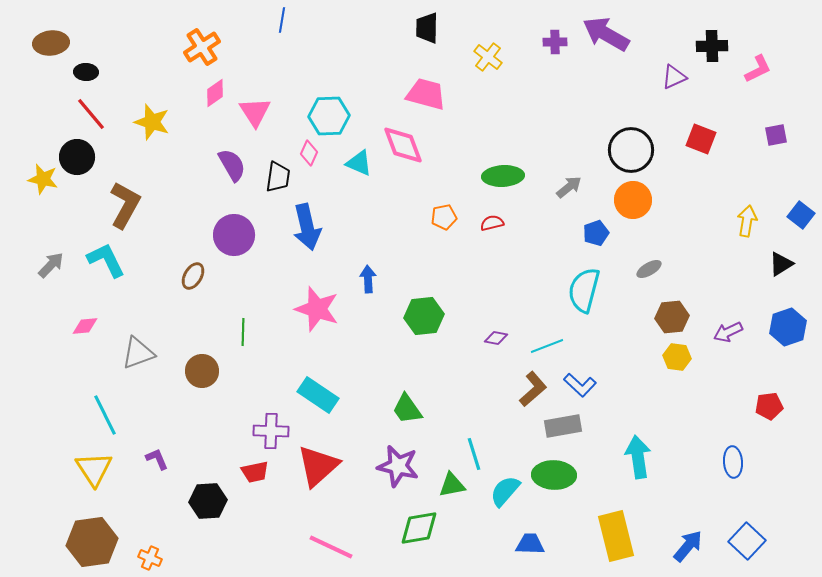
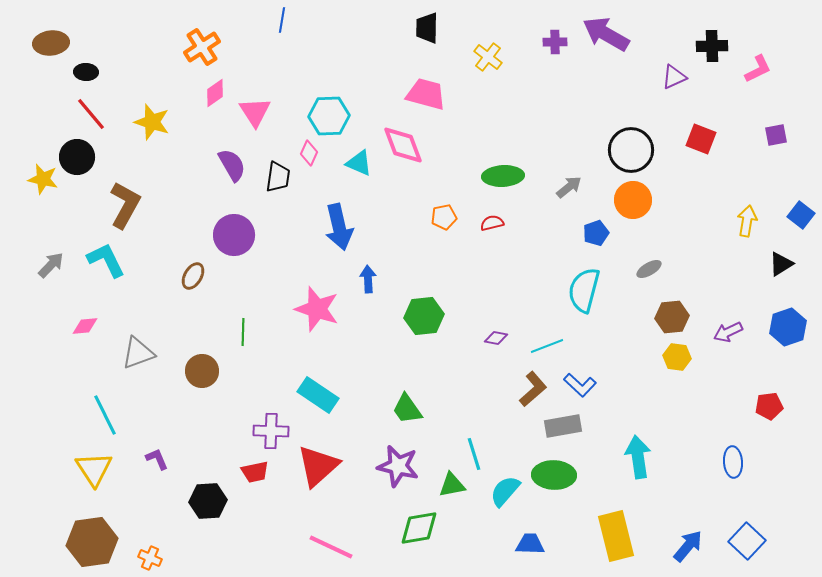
blue arrow at (307, 227): moved 32 px right
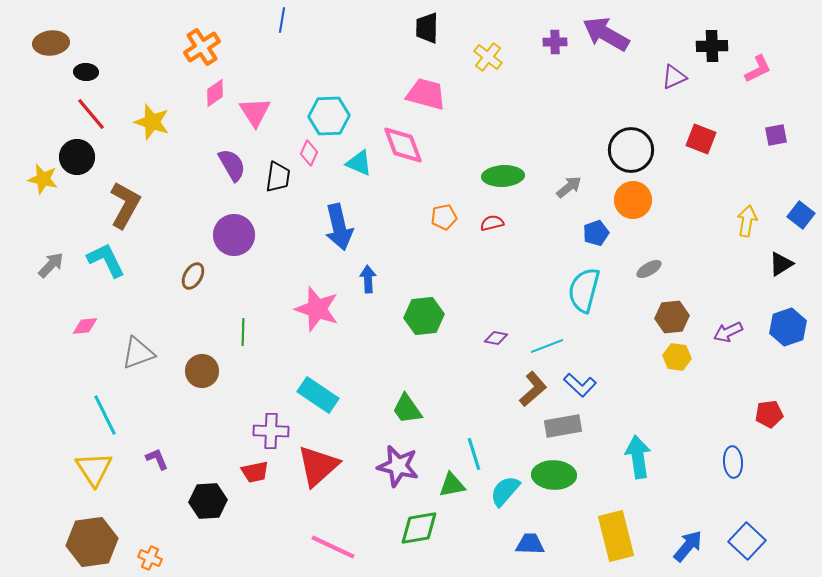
red pentagon at (769, 406): moved 8 px down
pink line at (331, 547): moved 2 px right
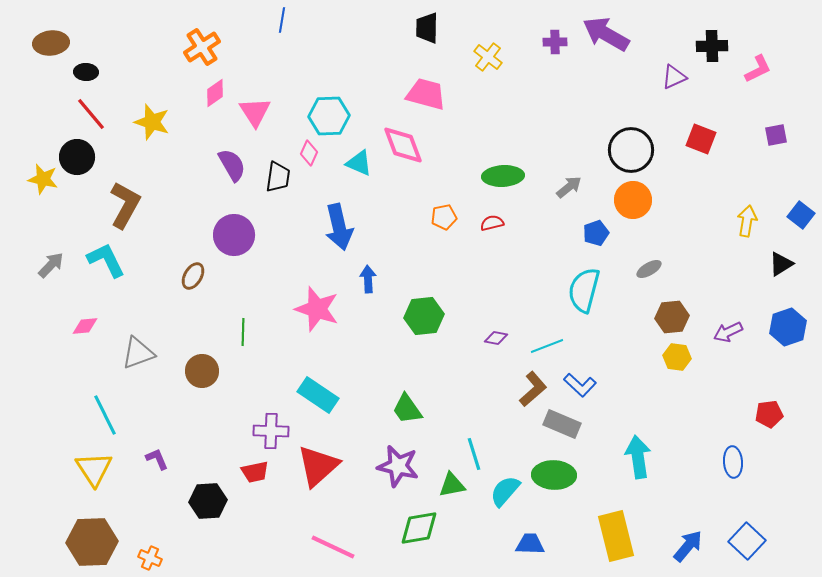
gray rectangle at (563, 426): moved 1 px left, 2 px up; rotated 33 degrees clockwise
brown hexagon at (92, 542): rotated 6 degrees clockwise
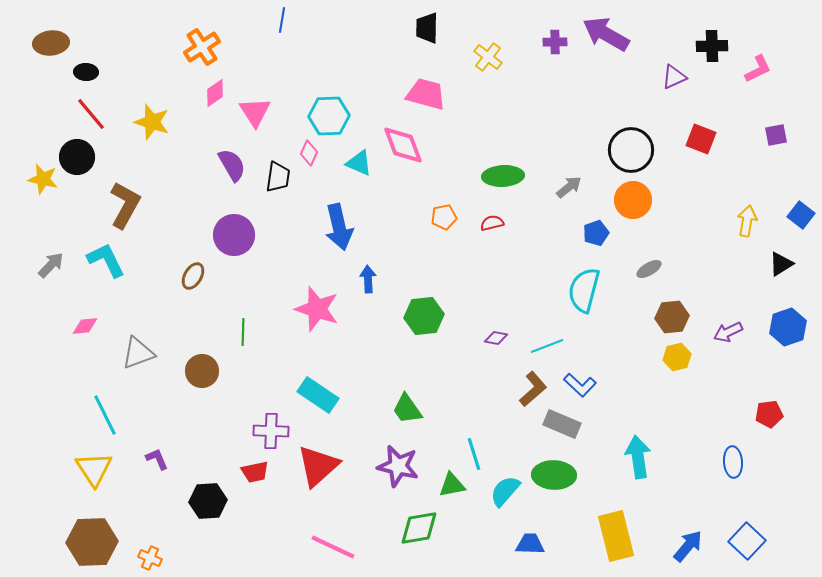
yellow hexagon at (677, 357): rotated 20 degrees counterclockwise
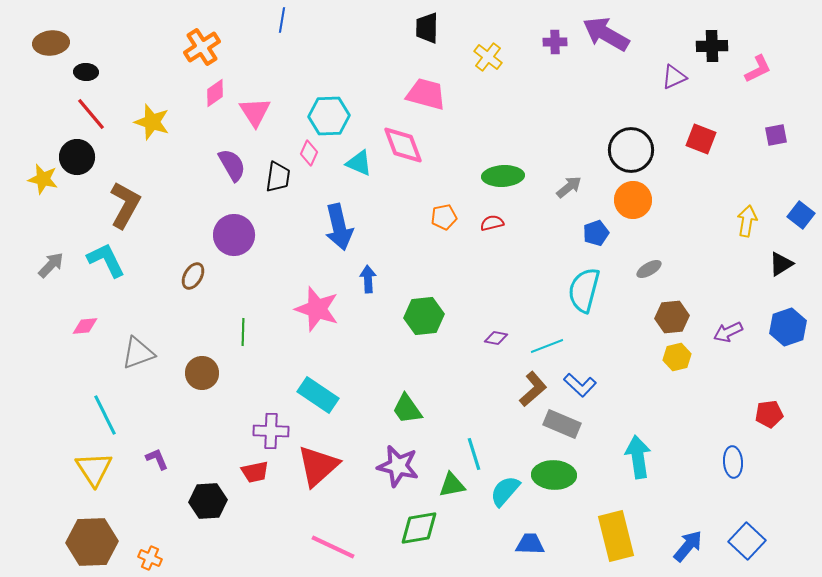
brown circle at (202, 371): moved 2 px down
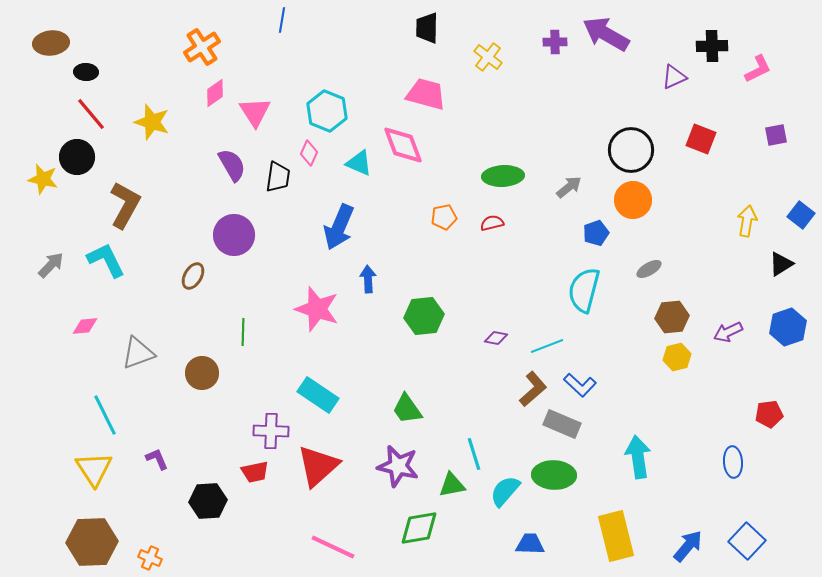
cyan hexagon at (329, 116): moved 2 px left, 5 px up; rotated 24 degrees clockwise
blue arrow at (339, 227): rotated 36 degrees clockwise
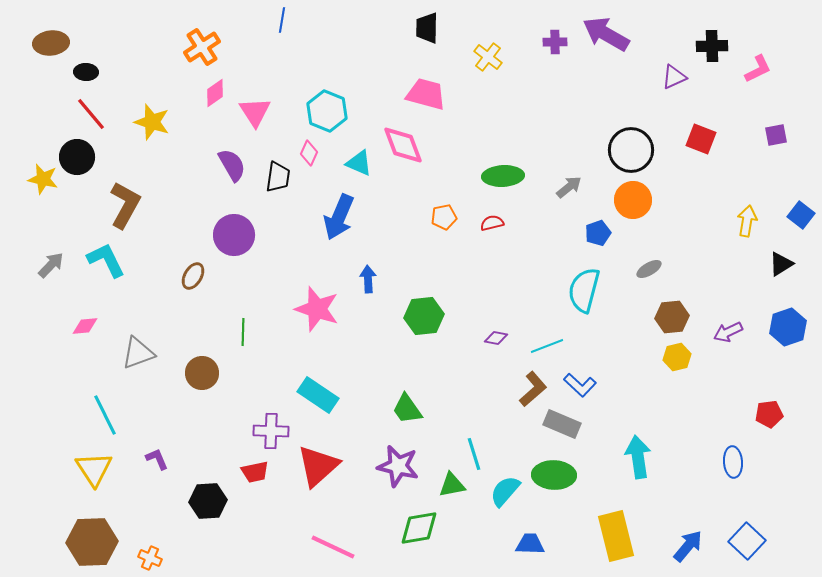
blue arrow at (339, 227): moved 10 px up
blue pentagon at (596, 233): moved 2 px right
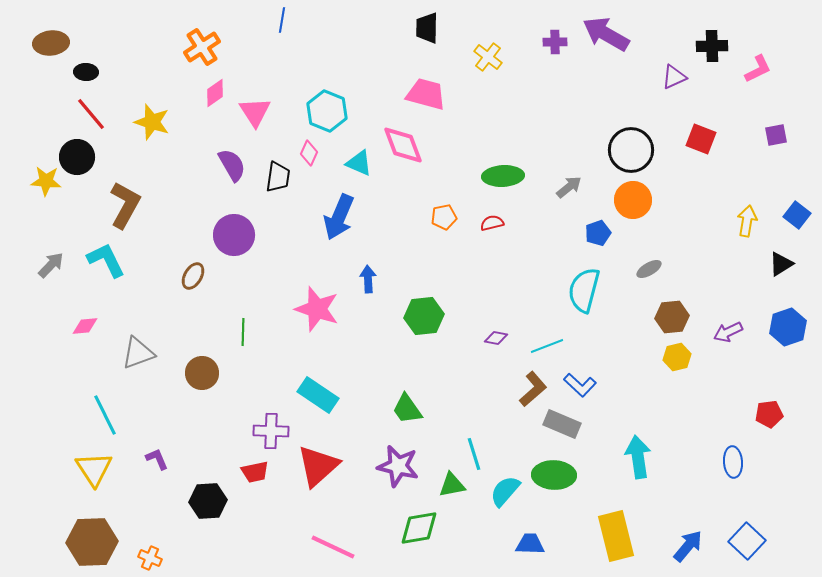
yellow star at (43, 179): moved 3 px right, 2 px down; rotated 8 degrees counterclockwise
blue square at (801, 215): moved 4 px left
